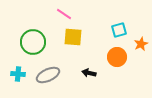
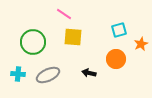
orange circle: moved 1 px left, 2 px down
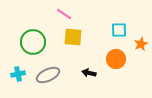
cyan square: rotated 14 degrees clockwise
cyan cross: rotated 16 degrees counterclockwise
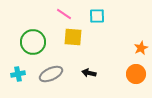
cyan square: moved 22 px left, 14 px up
orange star: moved 4 px down
orange circle: moved 20 px right, 15 px down
gray ellipse: moved 3 px right, 1 px up
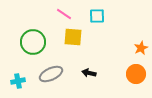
cyan cross: moved 7 px down
